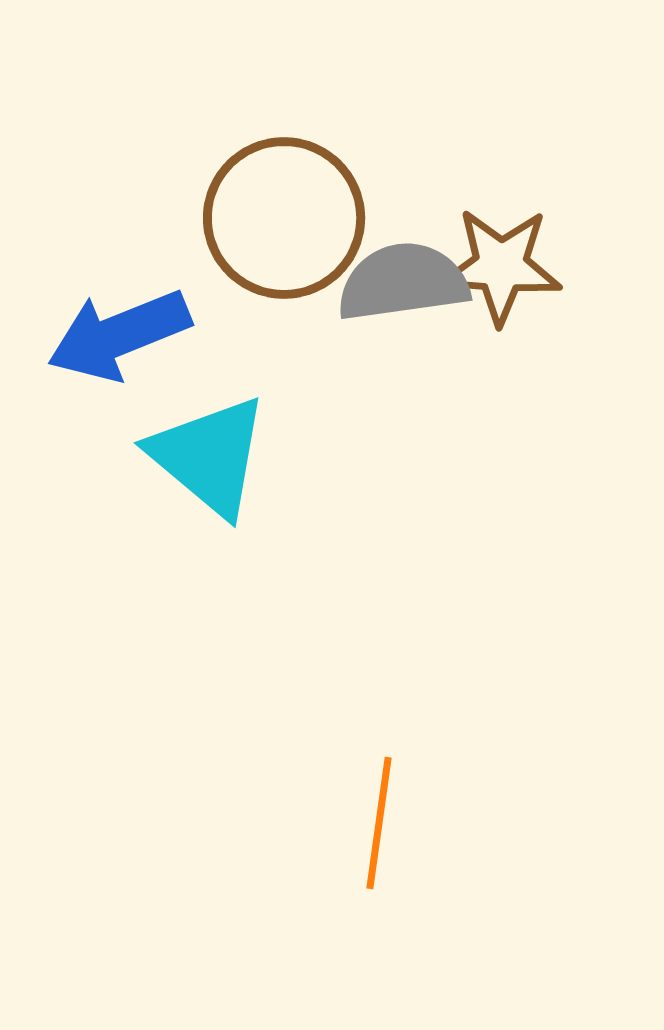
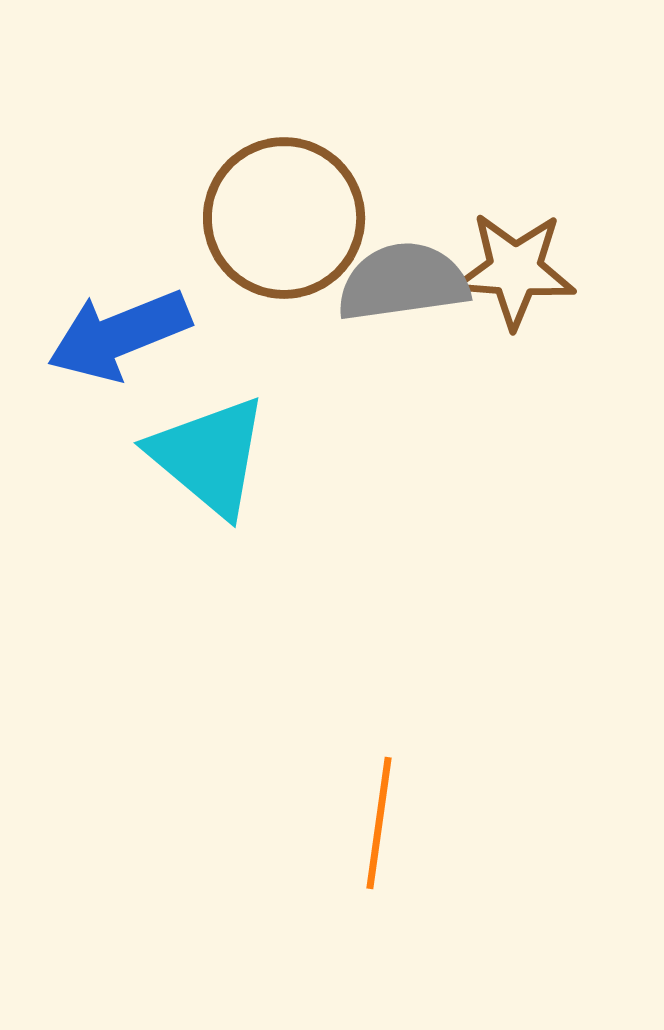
brown star: moved 14 px right, 4 px down
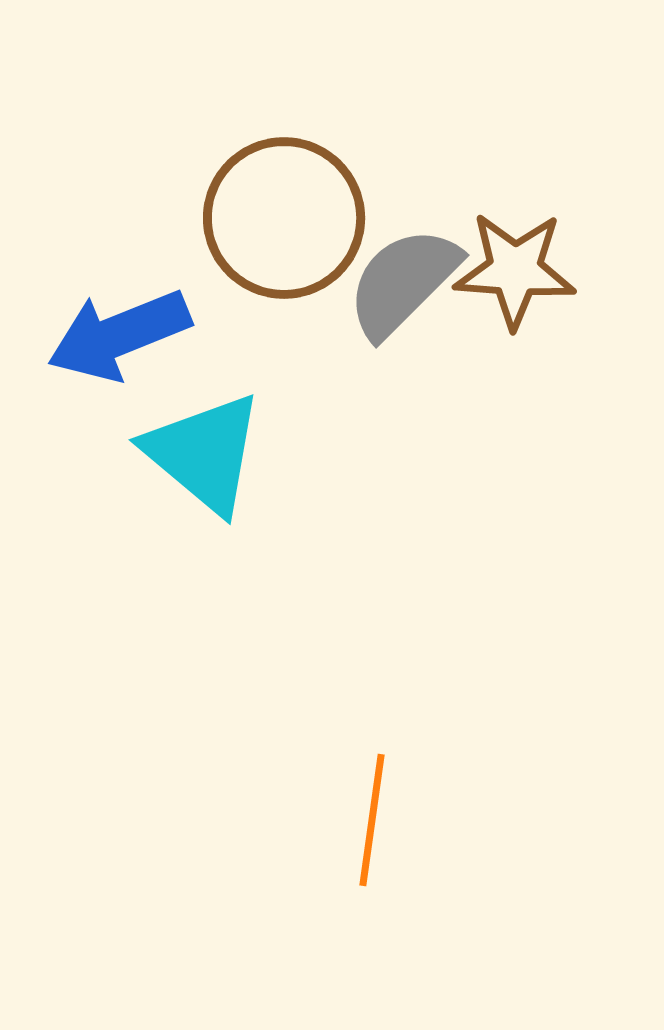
gray semicircle: rotated 37 degrees counterclockwise
cyan triangle: moved 5 px left, 3 px up
orange line: moved 7 px left, 3 px up
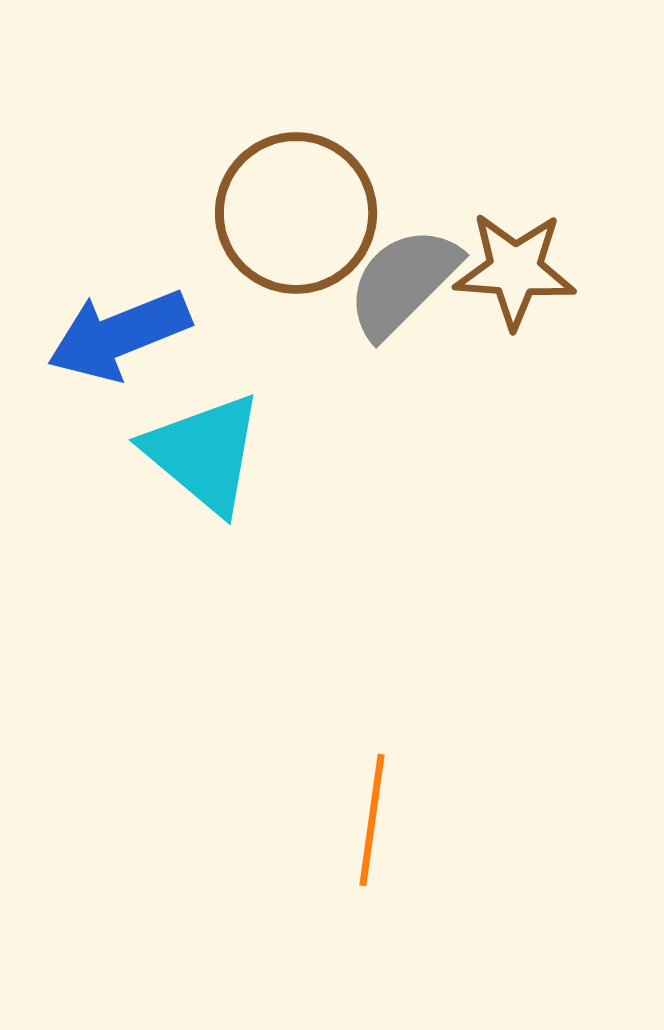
brown circle: moved 12 px right, 5 px up
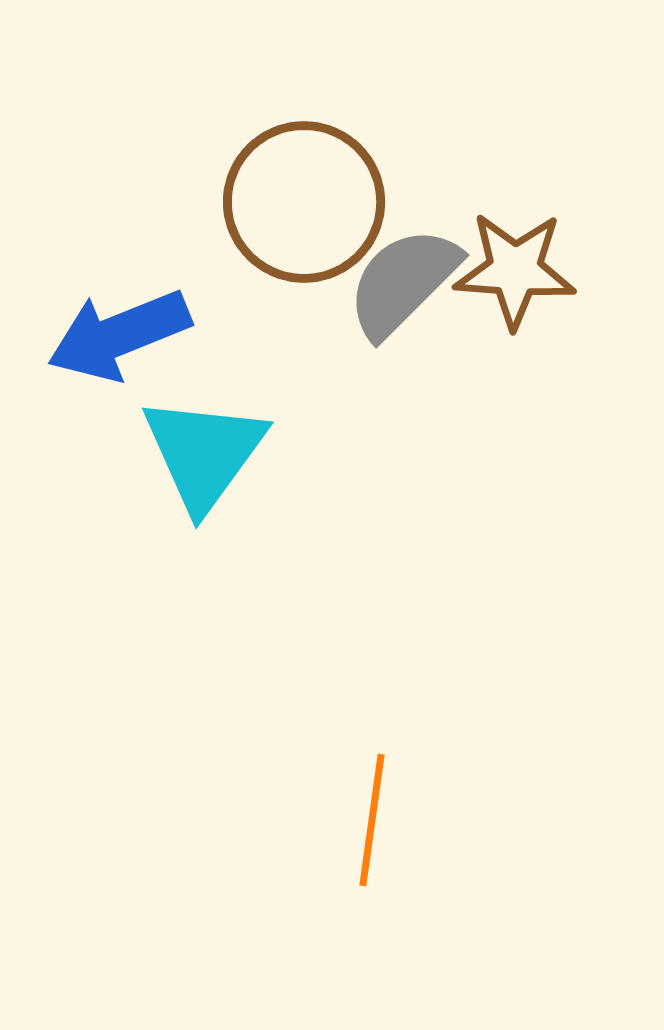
brown circle: moved 8 px right, 11 px up
cyan triangle: rotated 26 degrees clockwise
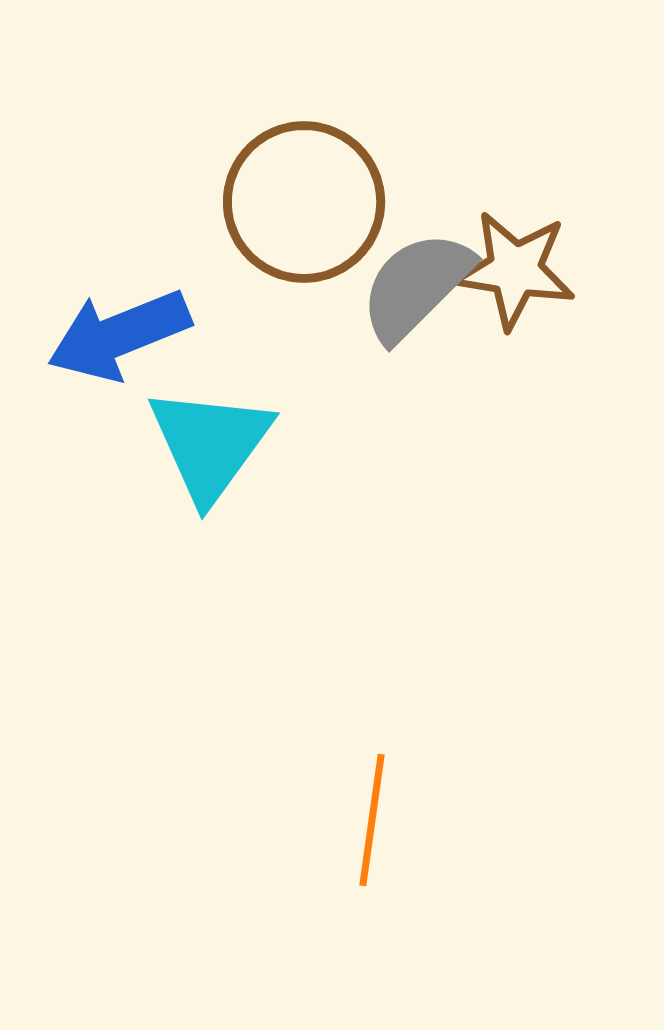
brown star: rotated 5 degrees clockwise
gray semicircle: moved 13 px right, 4 px down
cyan triangle: moved 6 px right, 9 px up
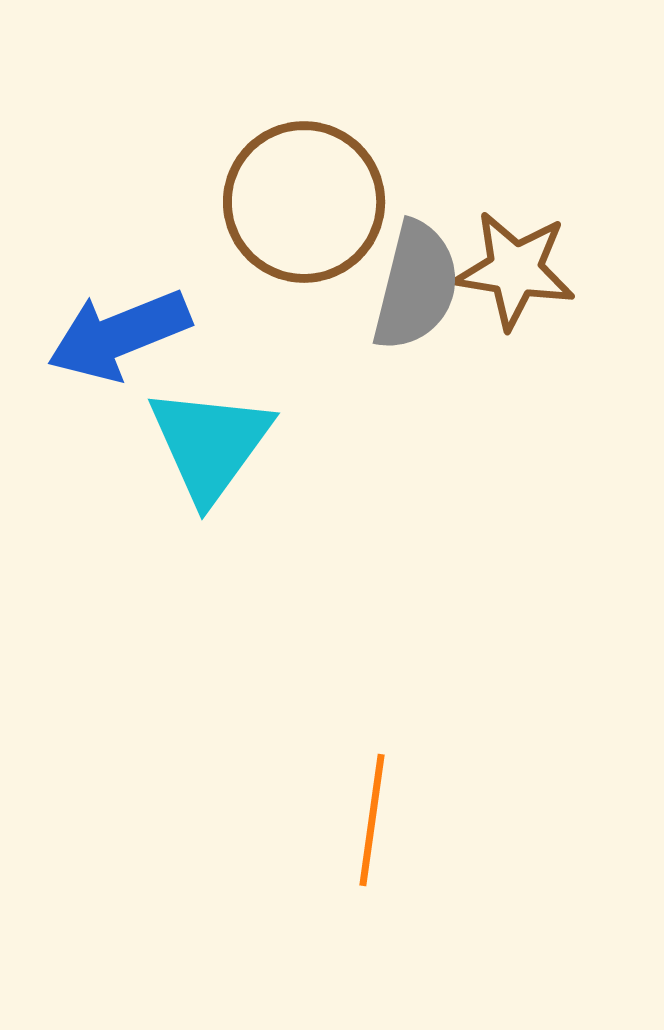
gray semicircle: rotated 149 degrees clockwise
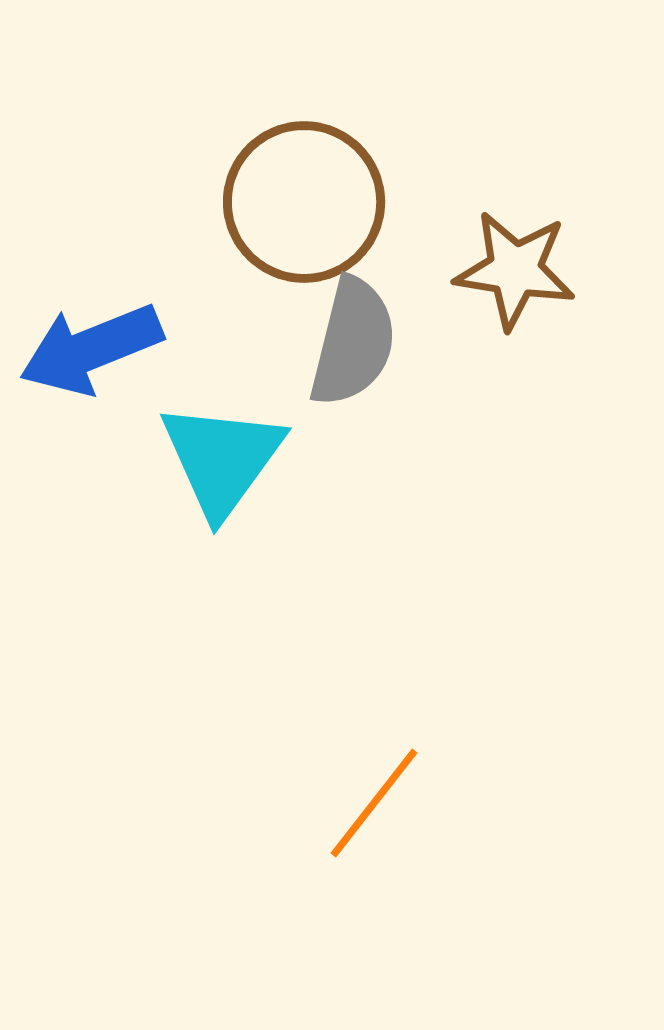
gray semicircle: moved 63 px left, 56 px down
blue arrow: moved 28 px left, 14 px down
cyan triangle: moved 12 px right, 15 px down
orange line: moved 2 px right, 17 px up; rotated 30 degrees clockwise
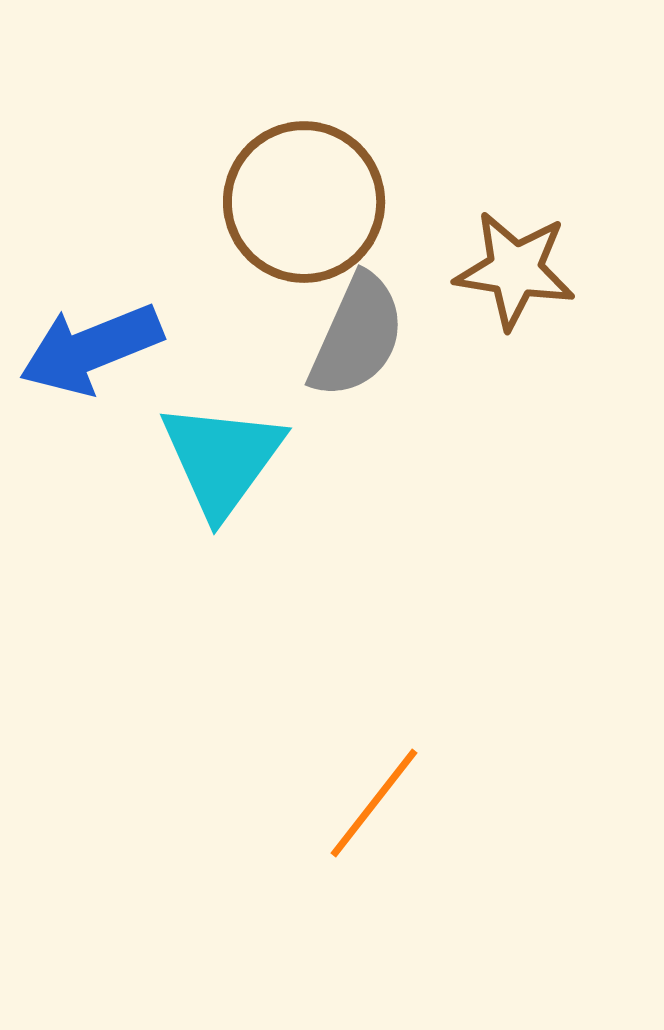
gray semicircle: moved 4 px right, 6 px up; rotated 10 degrees clockwise
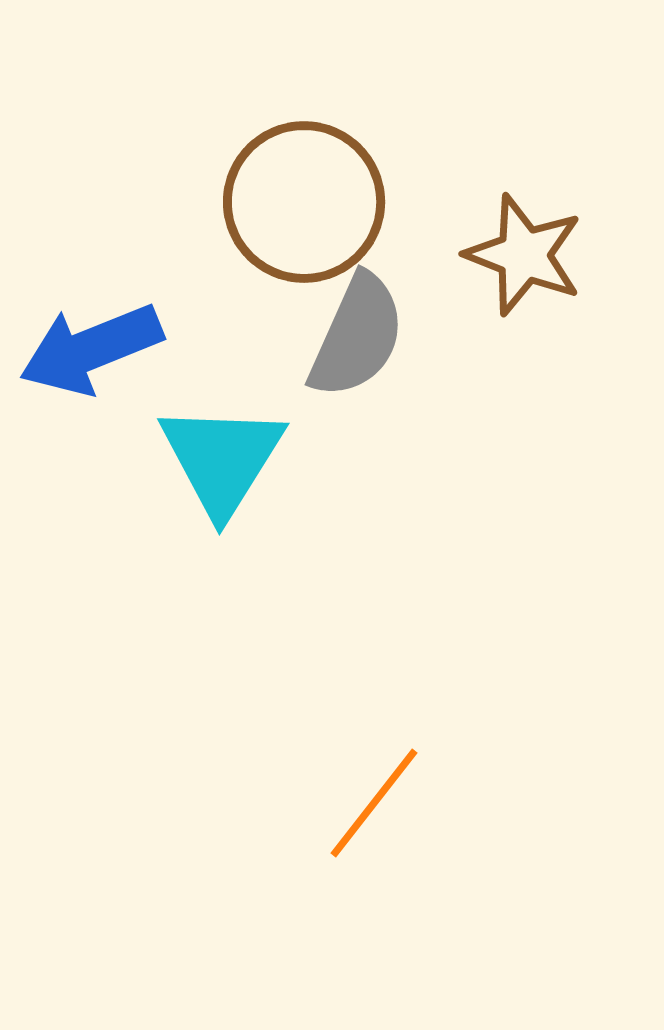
brown star: moved 9 px right, 15 px up; rotated 12 degrees clockwise
cyan triangle: rotated 4 degrees counterclockwise
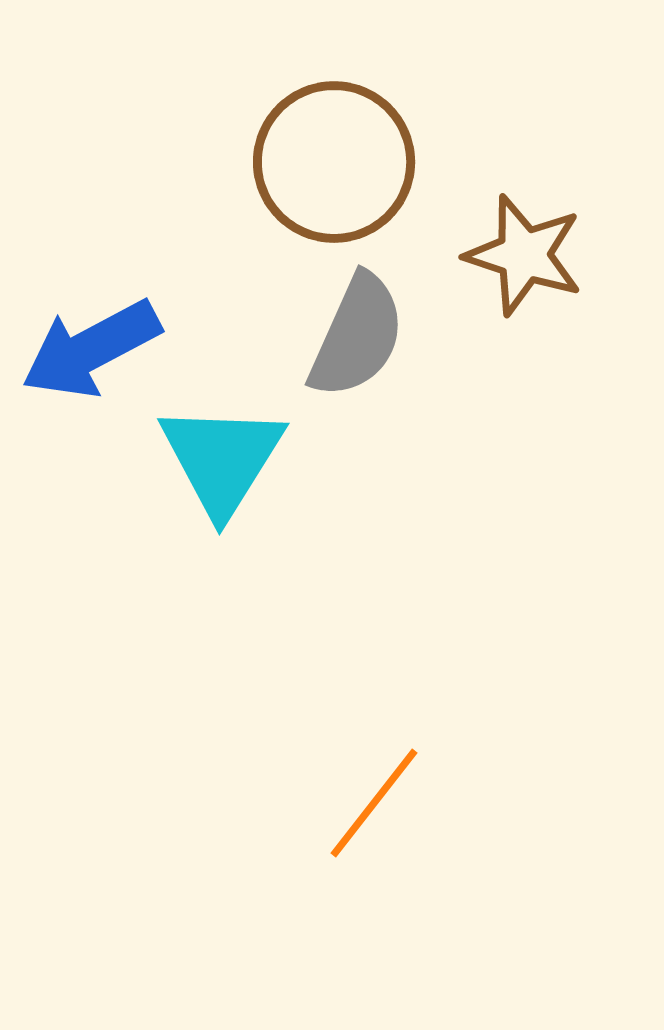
brown circle: moved 30 px right, 40 px up
brown star: rotated 3 degrees counterclockwise
blue arrow: rotated 6 degrees counterclockwise
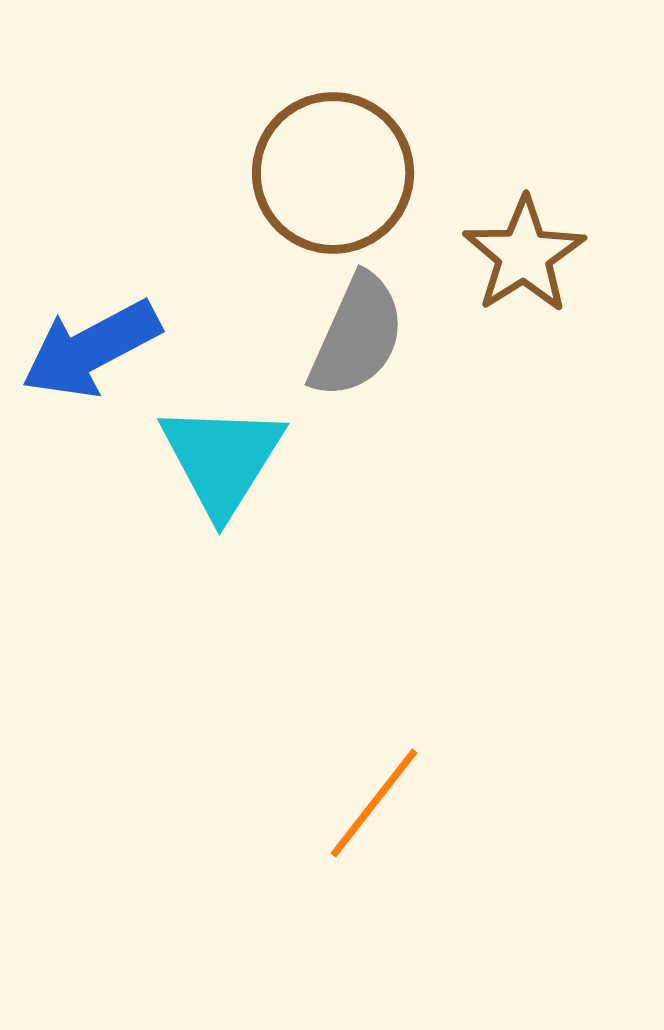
brown circle: moved 1 px left, 11 px down
brown star: rotated 22 degrees clockwise
